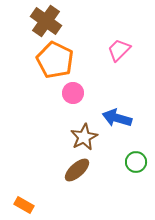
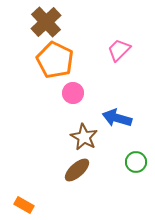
brown cross: moved 1 px down; rotated 12 degrees clockwise
brown star: rotated 16 degrees counterclockwise
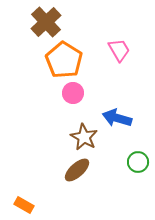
pink trapezoid: rotated 105 degrees clockwise
orange pentagon: moved 9 px right; rotated 6 degrees clockwise
green circle: moved 2 px right
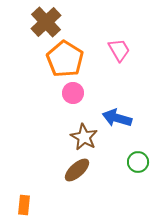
orange pentagon: moved 1 px right, 1 px up
orange rectangle: rotated 66 degrees clockwise
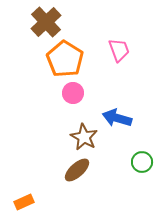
pink trapezoid: rotated 10 degrees clockwise
green circle: moved 4 px right
orange rectangle: moved 3 px up; rotated 60 degrees clockwise
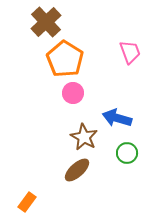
pink trapezoid: moved 11 px right, 2 px down
green circle: moved 15 px left, 9 px up
orange rectangle: moved 3 px right; rotated 30 degrees counterclockwise
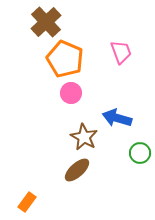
pink trapezoid: moved 9 px left
orange pentagon: rotated 9 degrees counterclockwise
pink circle: moved 2 px left
green circle: moved 13 px right
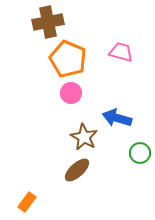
brown cross: moved 2 px right; rotated 32 degrees clockwise
pink trapezoid: rotated 55 degrees counterclockwise
orange pentagon: moved 3 px right
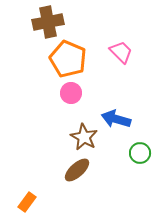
pink trapezoid: rotated 30 degrees clockwise
blue arrow: moved 1 px left, 1 px down
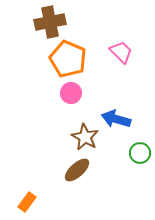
brown cross: moved 2 px right
brown star: moved 1 px right
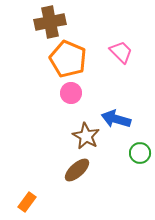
brown star: moved 1 px right, 1 px up
